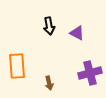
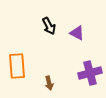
black arrow: rotated 18 degrees counterclockwise
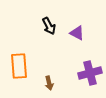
orange rectangle: moved 2 px right
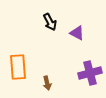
black arrow: moved 1 px right, 4 px up
orange rectangle: moved 1 px left, 1 px down
brown arrow: moved 2 px left
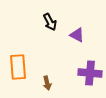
purple triangle: moved 2 px down
purple cross: rotated 20 degrees clockwise
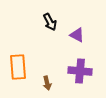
purple cross: moved 10 px left, 2 px up
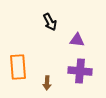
purple triangle: moved 5 px down; rotated 21 degrees counterclockwise
brown arrow: rotated 16 degrees clockwise
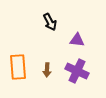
purple cross: moved 3 px left; rotated 20 degrees clockwise
brown arrow: moved 13 px up
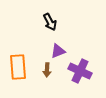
purple triangle: moved 19 px left, 11 px down; rotated 28 degrees counterclockwise
purple cross: moved 3 px right
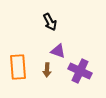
purple triangle: rotated 42 degrees clockwise
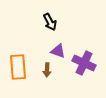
purple cross: moved 4 px right, 8 px up
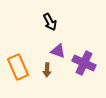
orange rectangle: rotated 20 degrees counterclockwise
